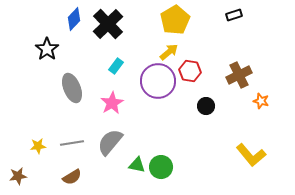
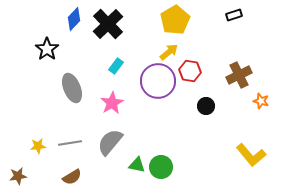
gray line: moved 2 px left
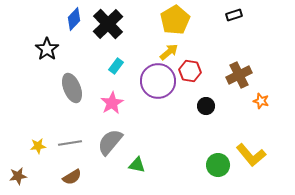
green circle: moved 57 px right, 2 px up
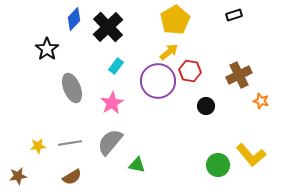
black cross: moved 3 px down
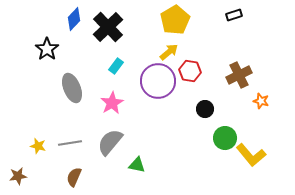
black circle: moved 1 px left, 3 px down
yellow star: rotated 21 degrees clockwise
green circle: moved 7 px right, 27 px up
brown semicircle: moved 2 px right; rotated 144 degrees clockwise
